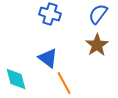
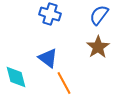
blue semicircle: moved 1 px right, 1 px down
brown star: moved 1 px right, 2 px down
cyan diamond: moved 2 px up
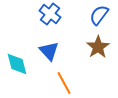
blue cross: rotated 20 degrees clockwise
blue triangle: moved 1 px right, 7 px up; rotated 10 degrees clockwise
cyan diamond: moved 1 px right, 13 px up
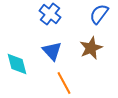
blue semicircle: moved 1 px up
brown star: moved 7 px left, 1 px down; rotated 10 degrees clockwise
blue triangle: moved 3 px right
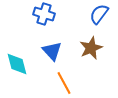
blue cross: moved 6 px left; rotated 20 degrees counterclockwise
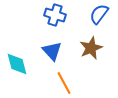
blue cross: moved 11 px right, 1 px down
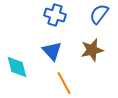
brown star: moved 1 px right, 2 px down; rotated 10 degrees clockwise
cyan diamond: moved 3 px down
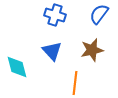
orange line: moved 11 px right; rotated 35 degrees clockwise
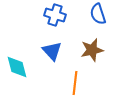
blue semicircle: moved 1 px left; rotated 55 degrees counterclockwise
